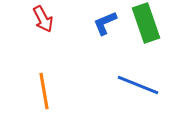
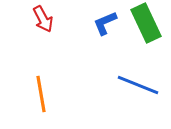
green rectangle: rotated 6 degrees counterclockwise
orange line: moved 3 px left, 3 px down
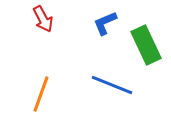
green rectangle: moved 22 px down
blue line: moved 26 px left
orange line: rotated 30 degrees clockwise
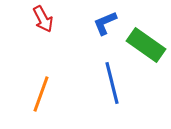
green rectangle: rotated 30 degrees counterclockwise
blue line: moved 2 px up; rotated 54 degrees clockwise
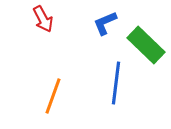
green rectangle: rotated 9 degrees clockwise
blue line: moved 4 px right; rotated 21 degrees clockwise
orange line: moved 12 px right, 2 px down
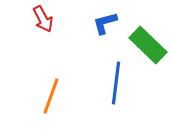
blue L-shape: rotated 8 degrees clockwise
green rectangle: moved 2 px right
orange line: moved 2 px left
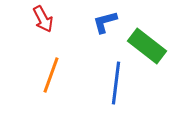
blue L-shape: moved 1 px up
green rectangle: moved 1 px left, 1 px down; rotated 6 degrees counterclockwise
orange line: moved 21 px up
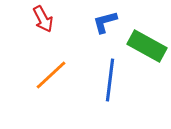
green rectangle: rotated 9 degrees counterclockwise
orange line: rotated 27 degrees clockwise
blue line: moved 6 px left, 3 px up
